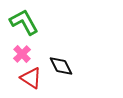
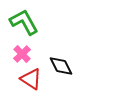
red triangle: moved 1 px down
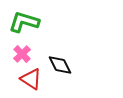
green L-shape: rotated 44 degrees counterclockwise
black diamond: moved 1 px left, 1 px up
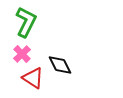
green L-shape: moved 2 px right; rotated 100 degrees clockwise
red triangle: moved 2 px right, 1 px up
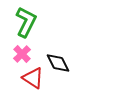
black diamond: moved 2 px left, 2 px up
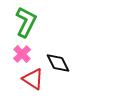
red triangle: moved 1 px down
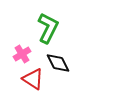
green L-shape: moved 22 px right, 6 px down
pink cross: rotated 12 degrees clockwise
